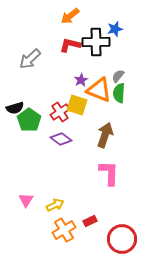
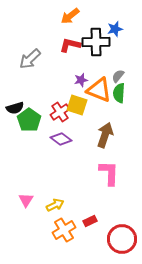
purple star: rotated 16 degrees clockwise
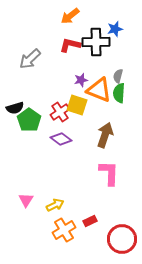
gray semicircle: rotated 24 degrees counterclockwise
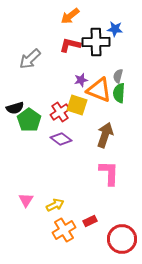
blue star: rotated 21 degrees clockwise
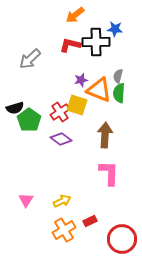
orange arrow: moved 5 px right, 1 px up
brown arrow: rotated 15 degrees counterclockwise
yellow arrow: moved 7 px right, 4 px up
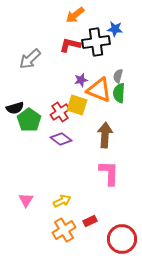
black cross: rotated 8 degrees counterclockwise
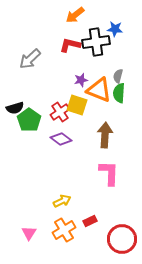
pink triangle: moved 3 px right, 33 px down
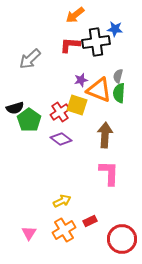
red L-shape: rotated 10 degrees counterclockwise
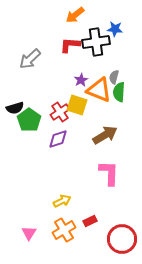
gray semicircle: moved 4 px left, 1 px down
purple star: rotated 16 degrees counterclockwise
green semicircle: moved 1 px up
brown arrow: rotated 55 degrees clockwise
purple diamond: moved 3 px left; rotated 55 degrees counterclockwise
